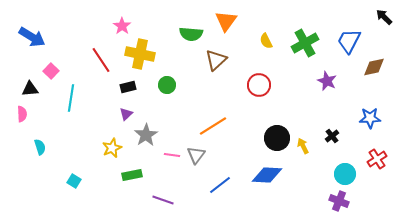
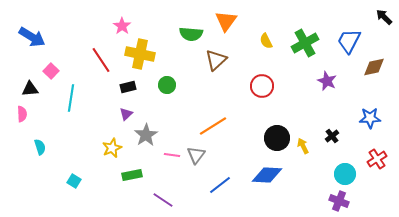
red circle: moved 3 px right, 1 px down
purple line: rotated 15 degrees clockwise
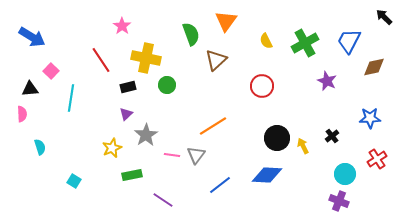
green semicircle: rotated 115 degrees counterclockwise
yellow cross: moved 6 px right, 4 px down
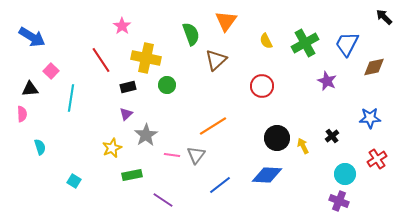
blue trapezoid: moved 2 px left, 3 px down
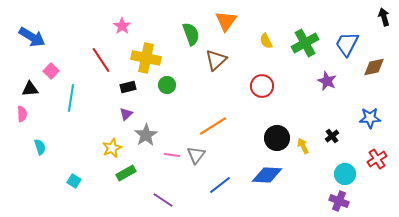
black arrow: rotated 30 degrees clockwise
green rectangle: moved 6 px left, 2 px up; rotated 18 degrees counterclockwise
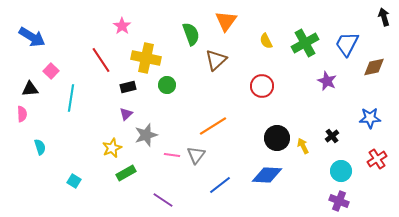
gray star: rotated 15 degrees clockwise
cyan circle: moved 4 px left, 3 px up
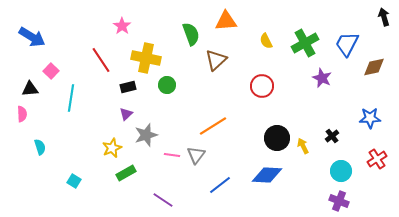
orange triangle: rotated 50 degrees clockwise
purple star: moved 5 px left, 3 px up
